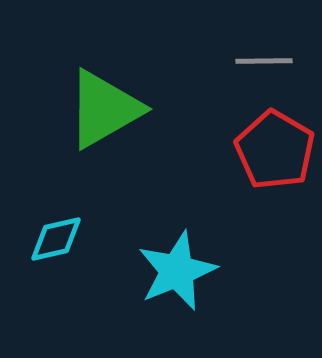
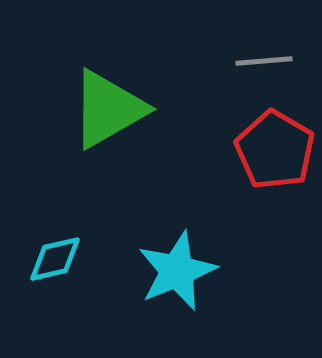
gray line: rotated 4 degrees counterclockwise
green triangle: moved 4 px right
cyan diamond: moved 1 px left, 20 px down
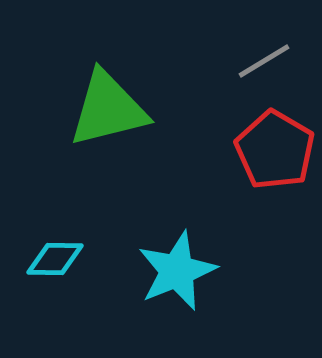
gray line: rotated 26 degrees counterclockwise
green triangle: rotated 16 degrees clockwise
cyan diamond: rotated 14 degrees clockwise
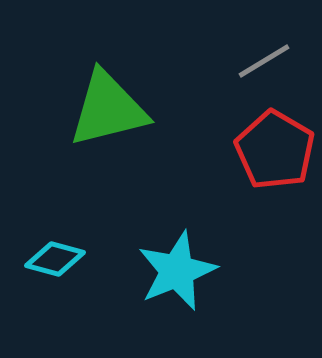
cyan diamond: rotated 14 degrees clockwise
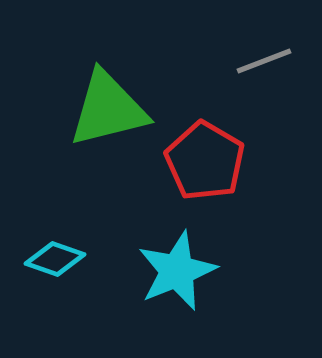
gray line: rotated 10 degrees clockwise
red pentagon: moved 70 px left, 11 px down
cyan diamond: rotated 4 degrees clockwise
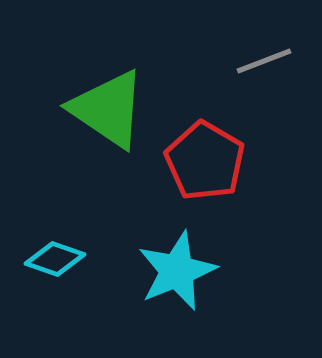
green triangle: rotated 48 degrees clockwise
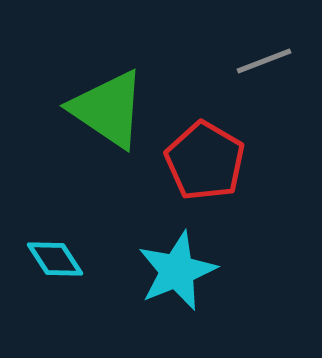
cyan diamond: rotated 38 degrees clockwise
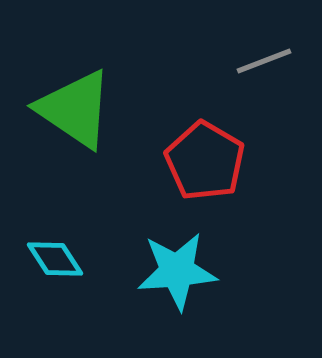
green triangle: moved 33 px left
cyan star: rotated 18 degrees clockwise
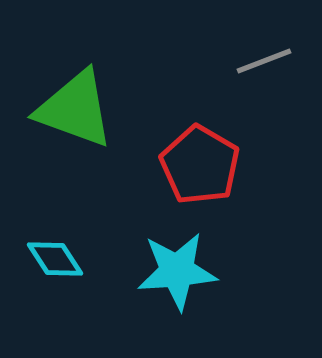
green triangle: rotated 14 degrees counterclockwise
red pentagon: moved 5 px left, 4 px down
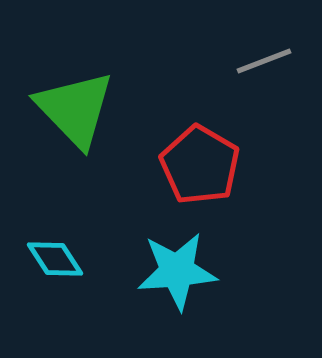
green triangle: rotated 26 degrees clockwise
